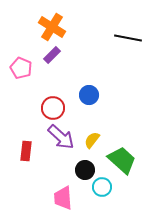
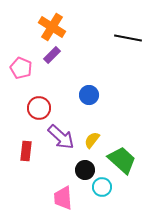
red circle: moved 14 px left
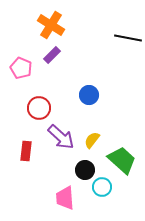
orange cross: moved 1 px left, 2 px up
pink trapezoid: moved 2 px right
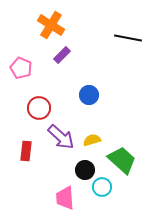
purple rectangle: moved 10 px right
yellow semicircle: rotated 36 degrees clockwise
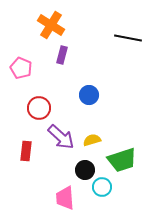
purple rectangle: rotated 30 degrees counterclockwise
green trapezoid: rotated 120 degrees clockwise
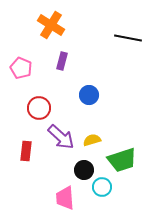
purple rectangle: moved 6 px down
black circle: moved 1 px left
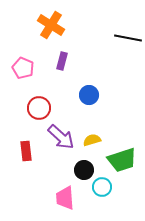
pink pentagon: moved 2 px right
red rectangle: rotated 12 degrees counterclockwise
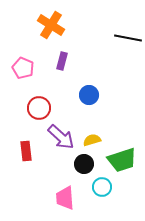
black circle: moved 6 px up
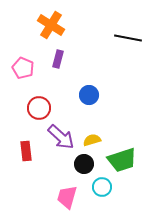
purple rectangle: moved 4 px left, 2 px up
pink trapezoid: moved 2 px right, 1 px up; rotated 20 degrees clockwise
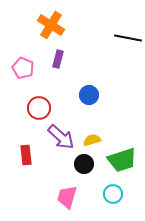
red rectangle: moved 4 px down
cyan circle: moved 11 px right, 7 px down
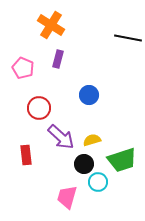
cyan circle: moved 15 px left, 12 px up
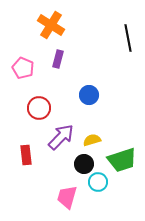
black line: rotated 68 degrees clockwise
purple arrow: rotated 88 degrees counterclockwise
